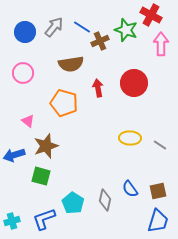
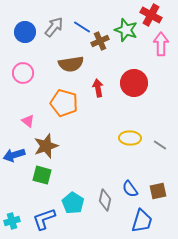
green square: moved 1 px right, 1 px up
blue trapezoid: moved 16 px left
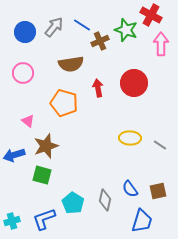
blue line: moved 2 px up
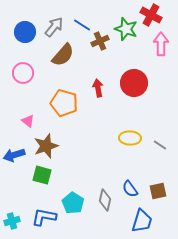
green star: moved 1 px up
brown semicircle: moved 8 px left, 9 px up; rotated 40 degrees counterclockwise
blue L-shape: moved 2 px up; rotated 30 degrees clockwise
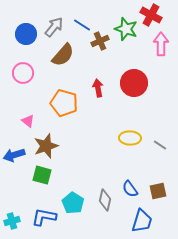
blue circle: moved 1 px right, 2 px down
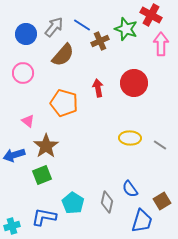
brown star: rotated 15 degrees counterclockwise
green square: rotated 36 degrees counterclockwise
brown square: moved 4 px right, 10 px down; rotated 18 degrees counterclockwise
gray diamond: moved 2 px right, 2 px down
cyan cross: moved 5 px down
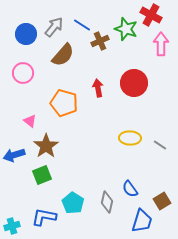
pink triangle: moved 2 px right
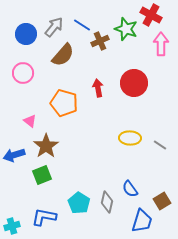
cyan pentagon: moved 6 px right
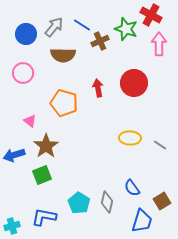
pink arrow: moved 2 px left
brown semicircle: rotated 50 degrees clockwise
blue semicircle: moved 2 px right, 1 px up
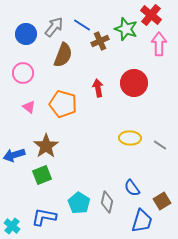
red cross: rotated 10 degrees clockwise
brown semicircle: rotated 70 degrees counterclockwise
orange pentagon: moved 1 px left, 1 px down
pink triangle: moved 1 px left, 14 px up
cyan cross: rotated 35 degrees counterclockwise
